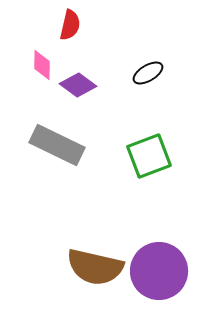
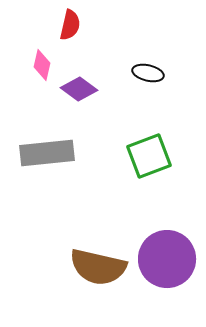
pink diamond: rotated 12 degrees clockwise
black ellipse: rotated 44 degrees clockwise
purple diamond: moved 1 px right, 4 px down
gray rectangle: moved 10 px left, 8 px down; rotated 32 degrees counterclockwise
brown semicircle: moved 3 px right
purple circle: moved 8 px right, 12 px up
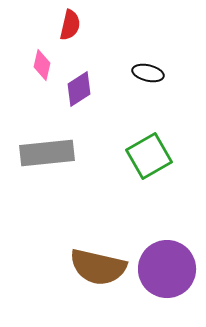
purple diamond: rotated 69 degrees counterclockwise
green square: rotated 9 degrees counterclockwise
purple circle: moved 10 px down
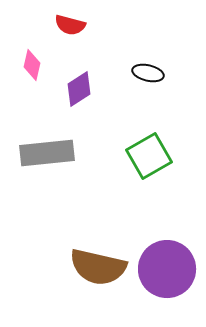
red semicircle: rotated 92 degrees clockwise
pink diamond: moved 10 px left
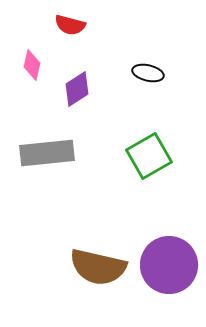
purple diamond: moved 2 px left
purple circle: moved 2 px right, 4 px up
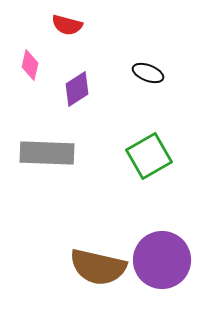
red semicircle: moved 3 px left
pink diamond: moved 2 px left
black ellipse: rotated 8 degrees clockwise
gray rectangle: rotated 8 degrees clockwise
purple circle: moved 7 px left, 5 px up
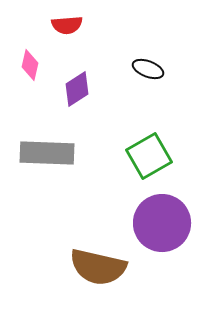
red semicircle: rotated 20 degrees counterclockwise
black ellipse: moved 4 px up
purple circle: moved 37 px up
